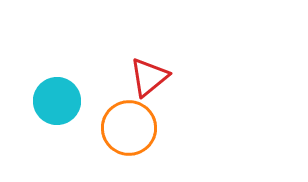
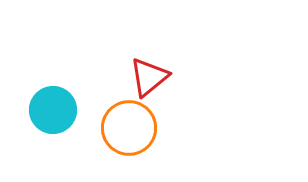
cyan circle: moved 4 px left, 9 px down
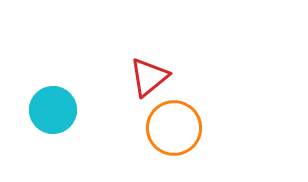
orange circle: moved 45 px right
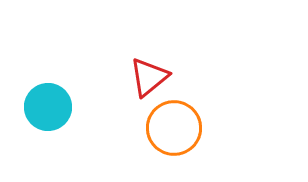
cyan circle: moved 5 px left, 3 px up
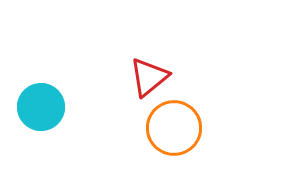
cyan circle: moved 7 px left
